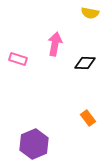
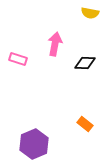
orange rectangle: moved 3 px left, 6 px down; rotated 14 degrees counterclockwise
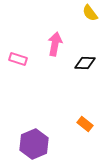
yellow semicircle: rotated 42 degrees clockwise
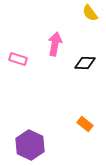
purple hexagon: moved 4 px left, 1 px down; rotated 12 degrees counterclockwise
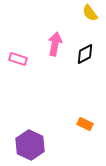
black diamond: moved 9 px up; rotated 30 degrees counterclockwise
orange rectangle: rotated 14 degrees counterclockwise
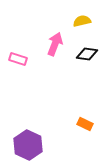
yellow semicircle: moved 8 px left, 8 px down; rotated 114 degrees clockwise
pink arrow: rotated 10 degrees clockwise
black diamond: moved 2 px right; rotated 35 degrees clockwise
purple hexagon: moved 2 px left
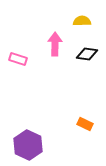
yellow semicircle: rotated 12 degrees clockwise
pink arrow: rotated 20 degrees counterclockwise
